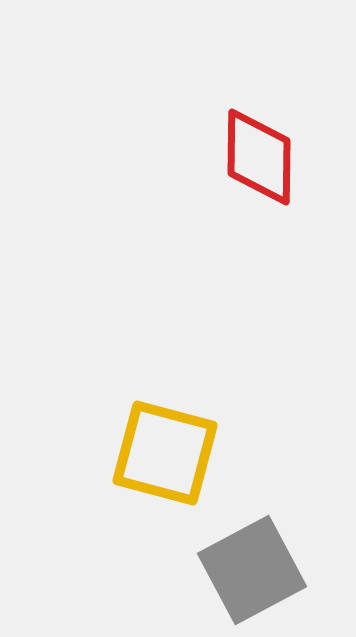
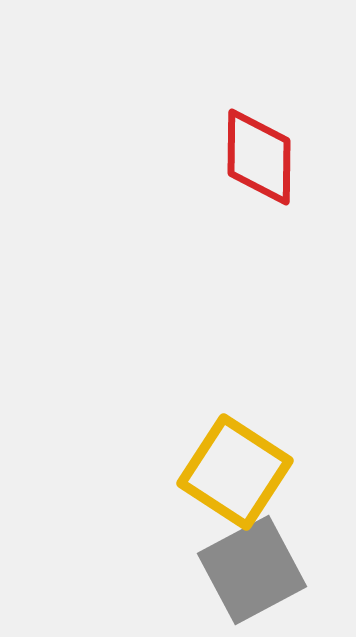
yellow square: moved 70 px right, 19 px down; rotated 18 degrees clockwise
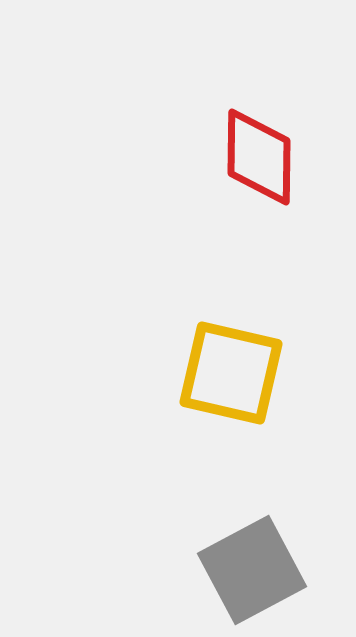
yellow square: moved 4 px left, 99 px up; rotated 20 degrees counterclockwise
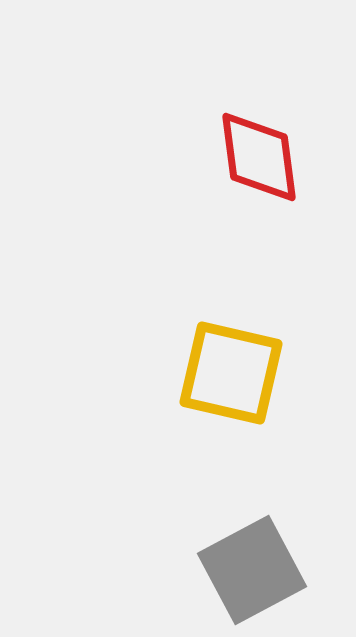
red diamond: rotated 8 degrees counterclockwise
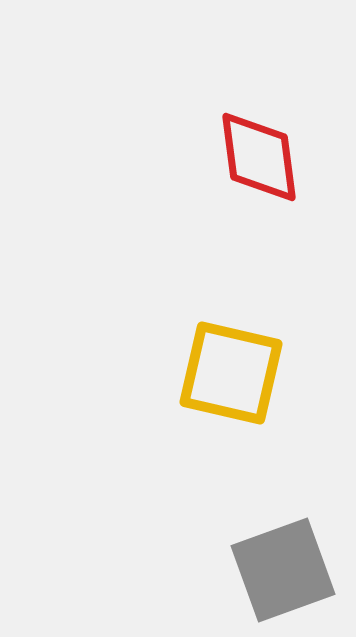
gray square: moved 31 px right; rotated 8 degrees clockwise
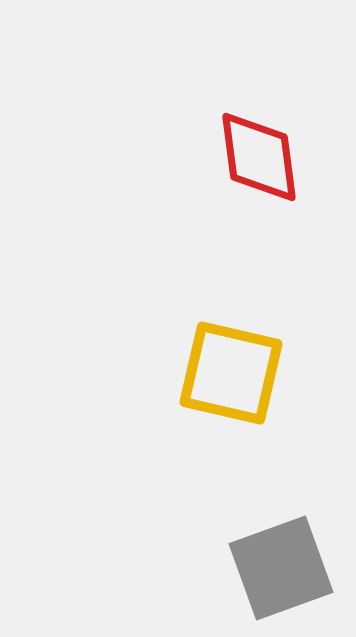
gray square: moved 2 px left, 2 px up
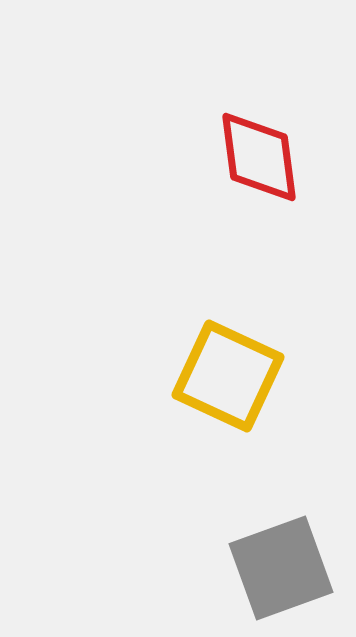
yellow square: moved 3 px left, 3 px down; rotated 12 degrees clockwise
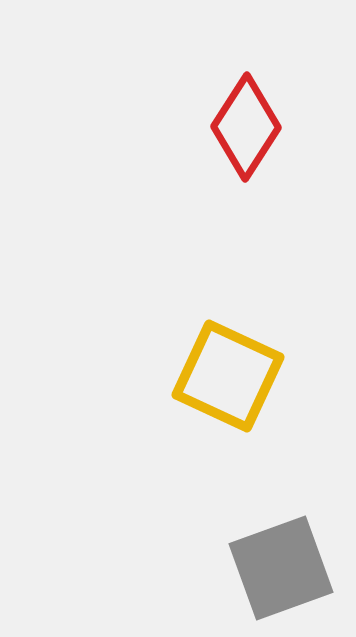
red diamond: moved 13 px left, 30 px up; rotated 40 degrees clockwise
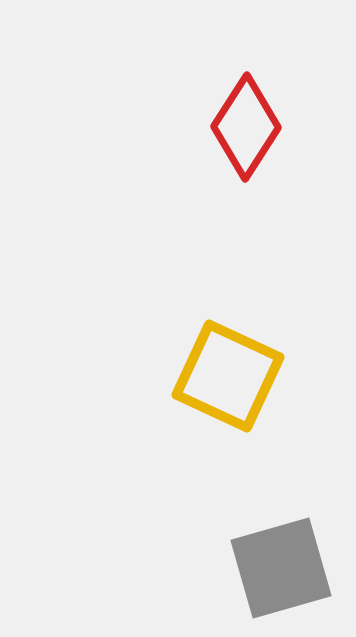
gray square: rotated 4 degrees clockwise
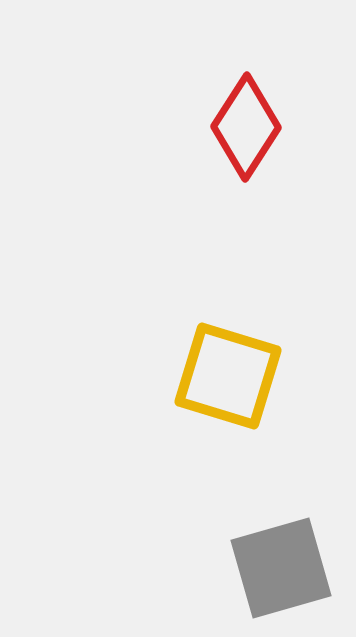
yellow square: rotated 8 degrees counterclockwise
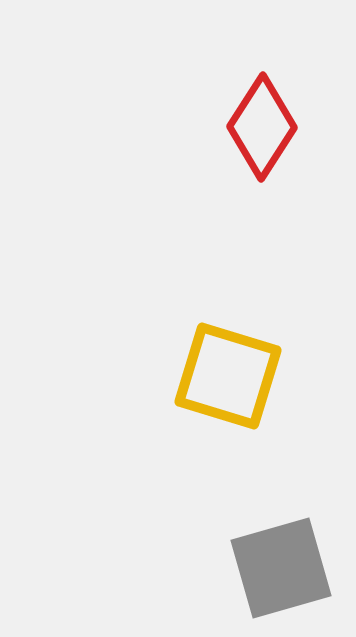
red diamond: moved 16 px right
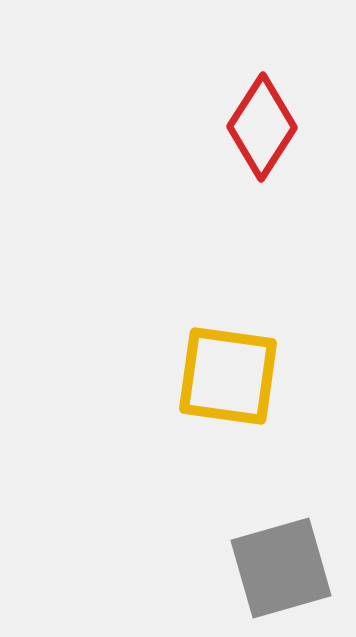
yellow square: rotated 9 degrees counterclockwise
